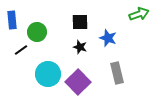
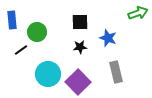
green arrow: moved 1 px left, 1 px up
black star: rotated 24 degrees counterclockwise
gray rectangle: moved 1 px left, 1 px up
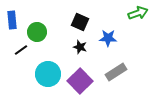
black square: rotated 24 degrees clockwise
blue star: rotated 18 degrees counterclockwise
black star: rotated 24 degrees clockwise
gray rectangle: rotated 70 degrees clockwise
purple square: moved 2 px right, 1 px up
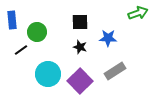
black square: rotated 24 degrees counterclockwise
gray rectangle: moved 1 px left, 1 px up
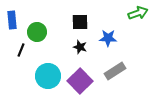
black line: rotated 32 degrees counterclockwise
cyan circle: moved 2 px down
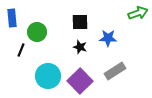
blue rectangle: moved 2 px up
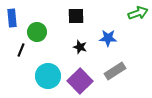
black square: moved 4 px left, 6 px up
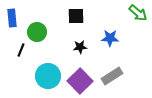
green arrow: rotated 60 degrees clockwise
blue star: moved 2 px right
black star: rotated 24 degrees counterclockwise
gray rectangle: moved 3 px left, 5 px down
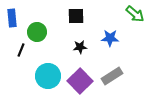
green arrow: moved 3 px left, 1 px down
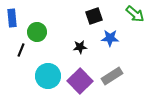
black square: moved 18 px right; rotated 18 degrees counterclockwise
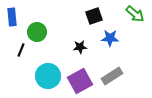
blue rectangle: moved 1 px up
purple square: rotated 15 degrees clockwise
